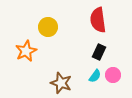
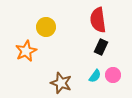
yellow circle: moved 2 px left
black rectangle: moved 2 px right, 5 px up
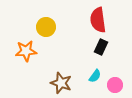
orange star: rotated 20 degrees clockwise
pink circle: moved 2 px right, 10 px down
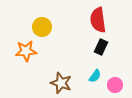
yellow circle: moved 4 px left
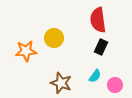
yellow circle: moved 12 px right, 11 px down
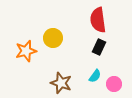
yellow circle: moved 1 px left
black rectangle: moved 2 px left
orange star: rotated 10 degrees counterclockwise
pink circle: moved 1 px left, 1 px up
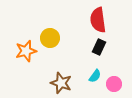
yellow circle: moved 3 px left
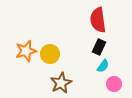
yellow circle: moved 16 px down
cyan semicircle: moved 8 px right, 10 px up
brown star: rotated 25 degrees clockwise
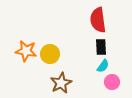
black rectangle: moved 2 px right; rotated 28 degrees counterclockwise
orange star: rotated 25 degrees clockwise
pink circle: moved 2 px left, 2 px up
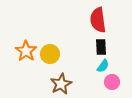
orange star: rotated 25 degrees clockwise
brown star: moved 1 px down
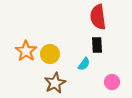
red semicircle: moved 3 px up
black rectangle: moved 4 px left, 2 px up
cyan semicircle: moved 19 px left, 2 px up
brown star: moved 6 px left, 1 px up
